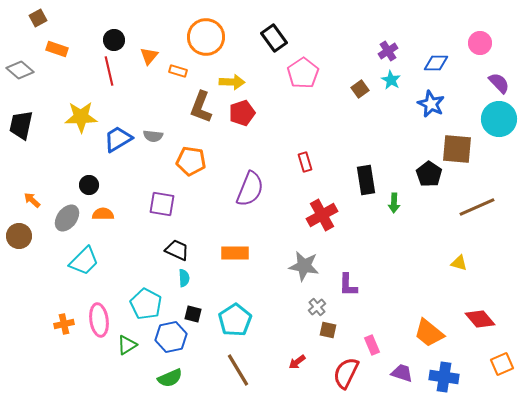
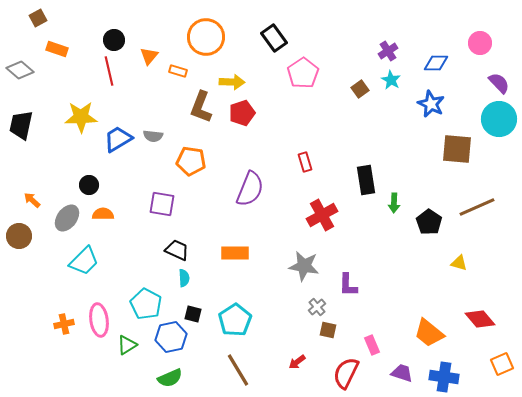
black pentagon at (429, 174): moved 48 px down
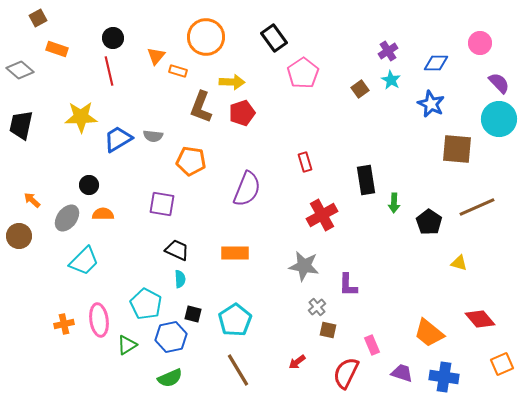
black circle at (114, 40): moved 1 px left, 2 px up
orange triangle at (149, 56): moved 7 px right
purple semicircle at (250, 189): moved 3 px left
cyan semicircle at (184, 278): moved 4 px left, 1 px down
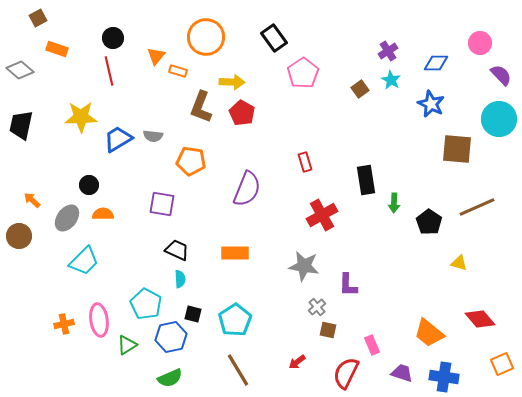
purple semicircle at (499, 83): moved 2 px right, 8 px up
red pentagon at (242, 113): rotated 25 degrees counterclockwise
